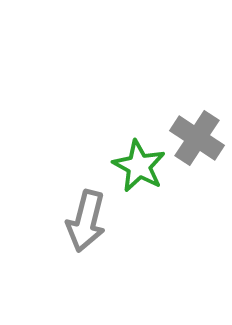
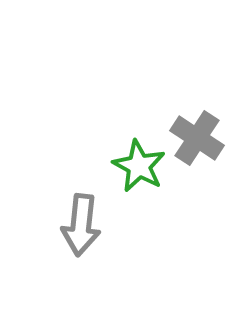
gray arrow: moved 5 px left, 4 px down; rotated 8 degrees counterclockwise
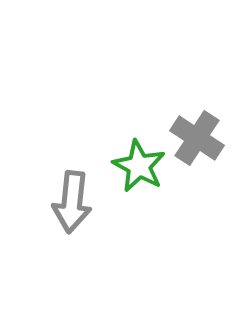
gray arrow: moved 9 px left, 23 px up
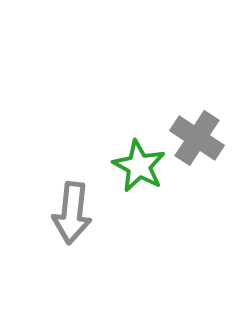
gray arrow: moved 11 px down
